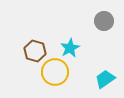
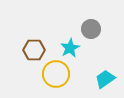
gray circle: moved 13 px left, 8 px down
brown hexagon: moved 1 px left, 1 px up; rotated 15 degrees counterclockwise
yellow circle: moved 1 px right, 2 px down
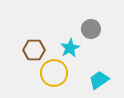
yellow circle: moved 2 px left, 1 px up
cyan trapezoid: moved 6 px left, 1 px down
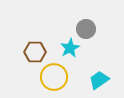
gray circle: moved 5 px left
brown hexagon: moved 1 px right, 2 px down
yellow circle: moved 4 px down
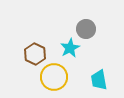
brown hexagon: moved 2 px down; rotated 25 degrees clockwise
cyan trapezoid: rotated 65 degrees counterclockwise
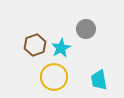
cyan star: moved 9 px left
brown hexagon: moved 9 px up; rotated 15 degrees clockwise
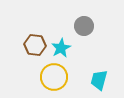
gray circle: moved 2 px left, 3 px up
brown hexagon: rotated 25 degrees clockwise
cyan trapezoid: rotated 25 degrees clockwise
